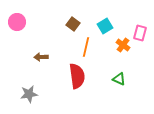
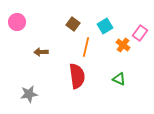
pink rectangle: rotated 21 degrees clockwise
brown arrow: moved 5 px up
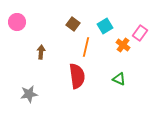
brown arrow: rotated 96 degrees clockwise
